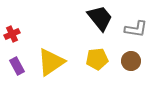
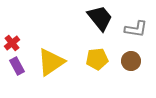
red cross: moved 9 px down; rotated 14 degrees counterclockwise
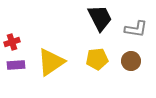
black trapezoid: rotated 12 degrees clockwise
red cross: moved 1 px up; rotated 21 degrees clockwise
purple rectangle: moved 1 px left, 1 px up; rotated 66 degrees counterclockwise
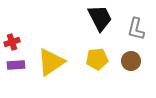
gray L-shape: rotated 95 degrees clockwise
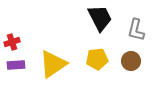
gray L-shape: moved 1 px down
yellow triangle: moved 2 px right, 2 px down
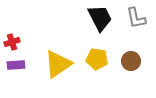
gray L-shape: moved 12 px up; rotated 25 degrees counterclockwise
yellow pentagon: rotated 15 degrees clockwise
yellow triangle: moved 5 px right
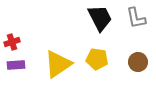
brown circle: moved 7 px right, 1 px down
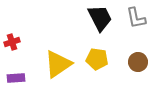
purple rectangle: moved 13 px down
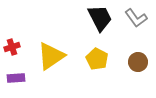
gray L-shape: rotated 25 degrees counterclockwise
red cross: moved 5 px down
yellow pentagon: rotated 20 degrees clockwise
yellow triangle: moved 7 px left, 8 px up
